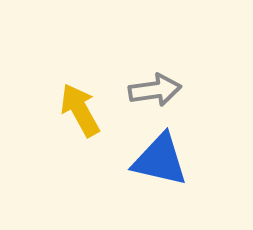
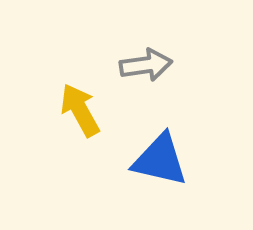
gray arrow: moved 9 px left, 25 px up
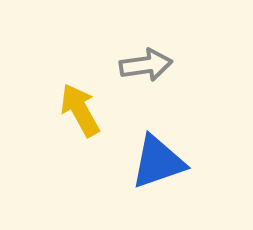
blue triangle: moved 2 px left, 2 px down; rotated 32 degrees counterclockwise
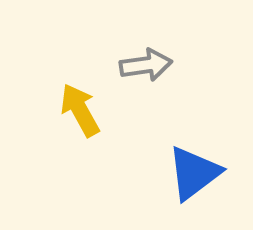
blue triangle: moved 36 px right, 11 px down; rotated 18 degrees counterclockwise
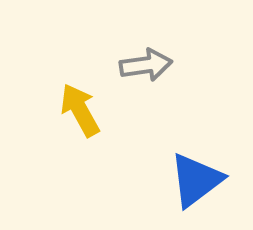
blue triangle: moved 2 px right, 7 px down
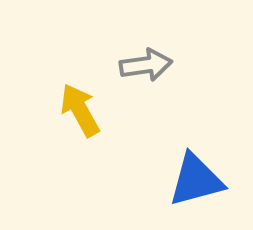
blue triangle: rotated 22 degrees clockwise
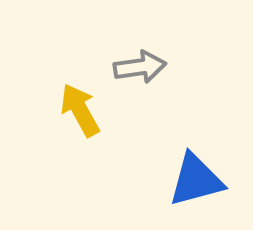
gray arrow: moved 6 px left, 2 px down
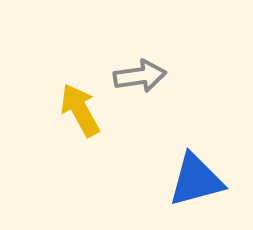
gray arrow: moved 9 px down
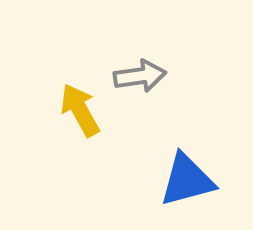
blue triangle: moved 9 px left
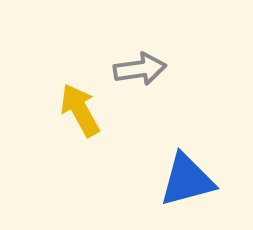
gray arrow: moved 7 px up
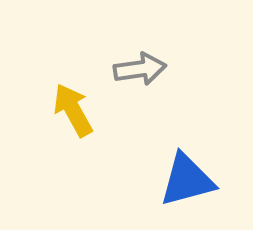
yellow arrow: moved 7 px left
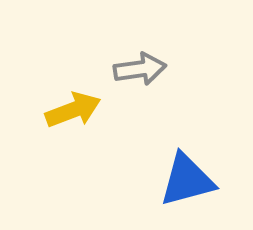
yellow arrow: rotated 98 degrees clockwise
